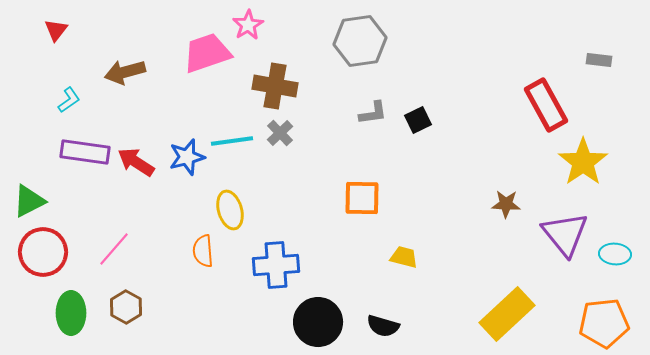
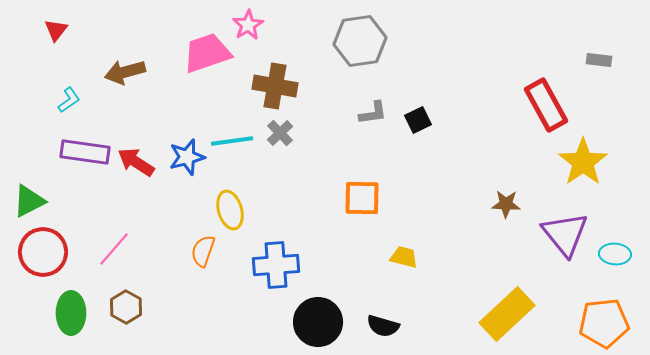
orange semicircle: rotated 24 degrees clockwise
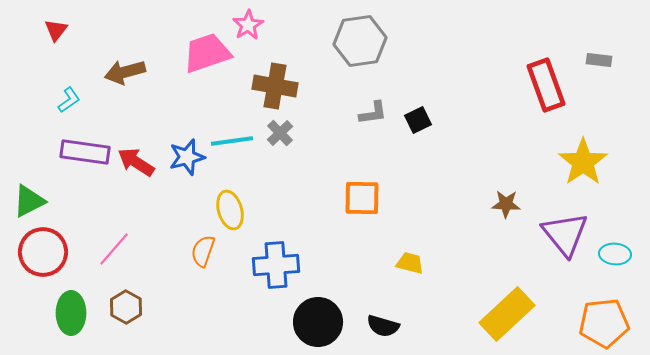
red rectangle: moved 20 px up; rotated 9 degrees clockwise
yellow trapezoid: moved 6 px right, 6 px down
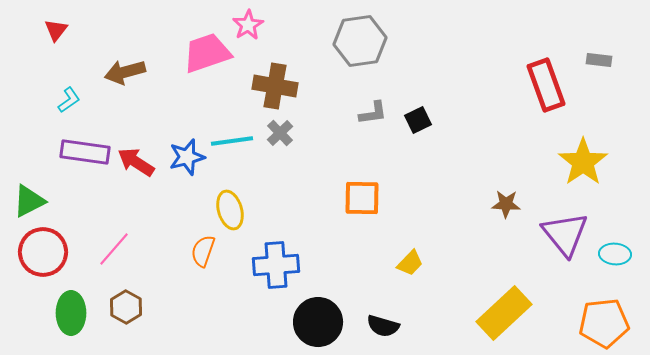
yellow trapezoid: rotated 120 degrees clockwise
yellow rectangle: moved 3 px left, 1 px up
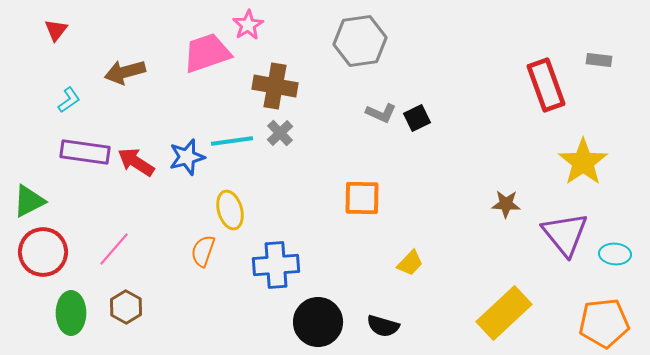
gray L-shape: moved 8 px right; rotated 32 degrees clockwise
black square: moved 1 px left, 2 px up
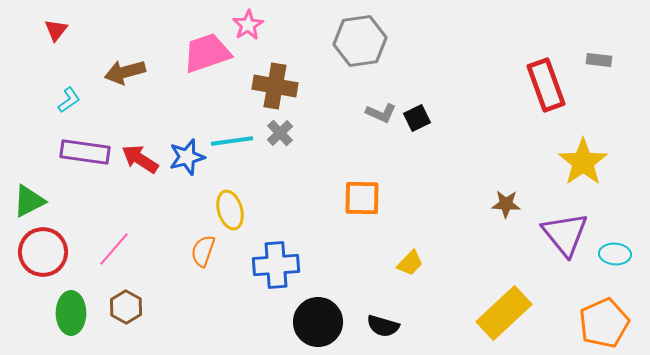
red arrow: moved 4 px right, 3 px up
orange pentagon: rotated 18 degrees counterclockwise
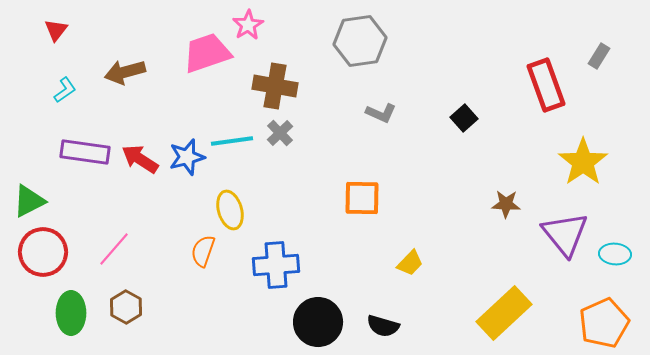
gray rectangle: moved 4 px up; rotated 65 degrees counterclockwise
cyan L-shape: moved 4 px left, 10 px up
black square: moved 47 px right; rotated 16 degrees counterclockwise
